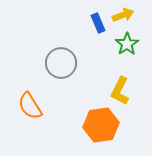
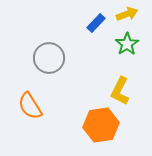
yellow arrow: moved 4 px right, 1 px up
blue rectangle: moved 2 px left; rotated 66 degrees clockwise
gray circle: moved 12 px left, 5 px up
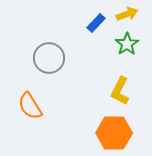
orange hexagon: moved 13 px right, 8 px down; rotated 8 degrees clockwise
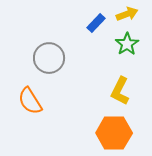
orange semicircle: moved 5 px up
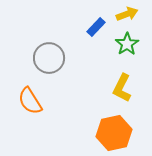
blue rectangle: moved 4 px down
yellow L-shape: moved 2 px right, 3 px up
orange hexagon: rotated 12 degrees counterclockwise
